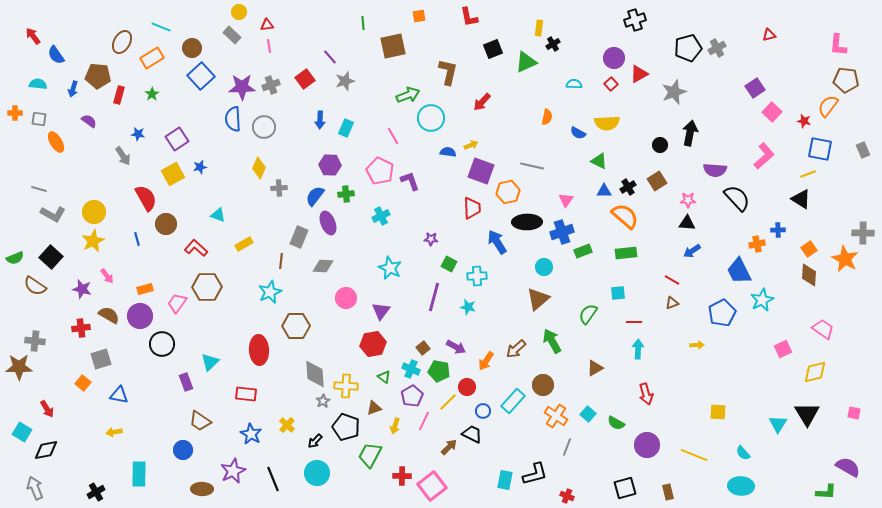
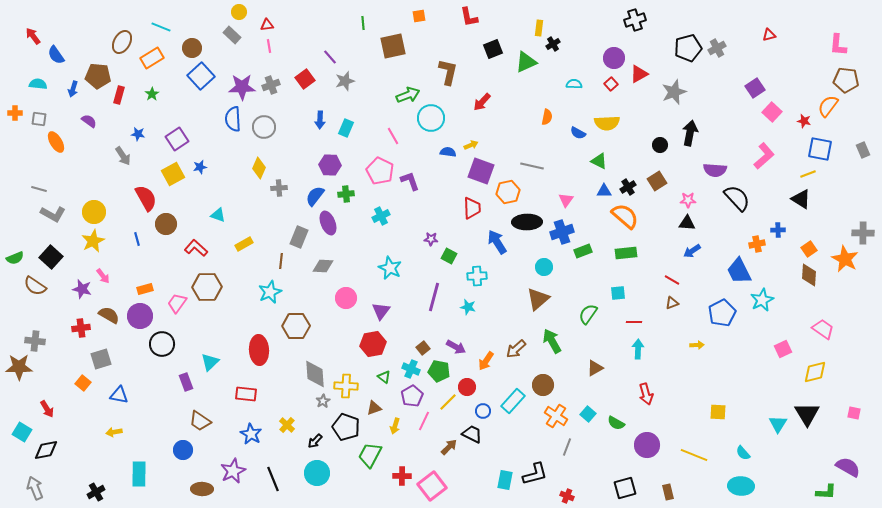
green square at (449, 264): moved 8 px up
pink arrow at (107, 276): moved 4 px left
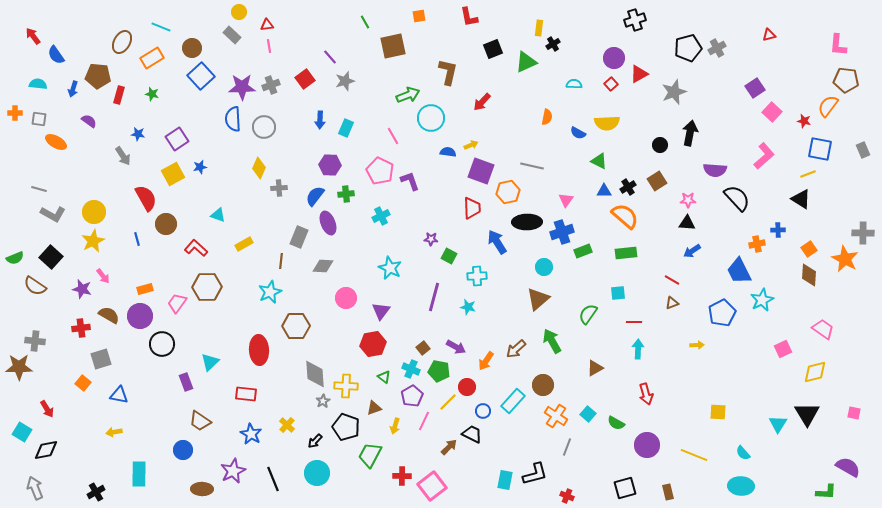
green line at (363, 23): moved 2 px right, 1 px up; rotated 24 degrees counterclockwise
green star at (152, 94): rotated 24 degrees counterclockwise
orange ellipse at (56, 142): rotated 30 degrees counterclockwise
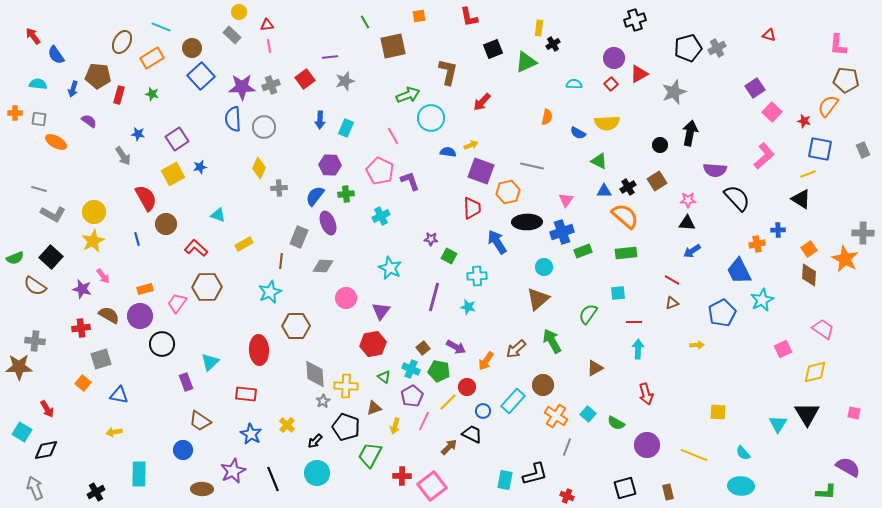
red triangle at (769, 35): rotated 32 degrees clockwise
purple line at (330, 57): rotated 56 degrees counterclockwise
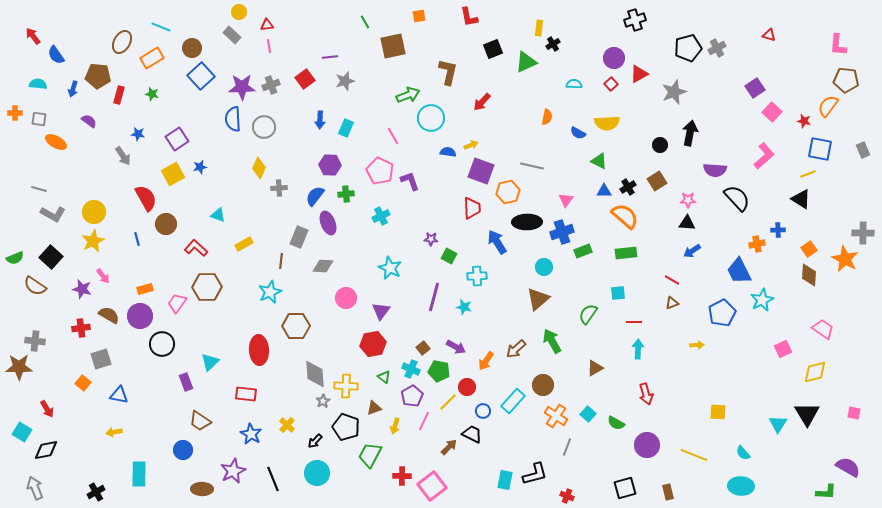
cyan star at (468, 307): moved 4 px left
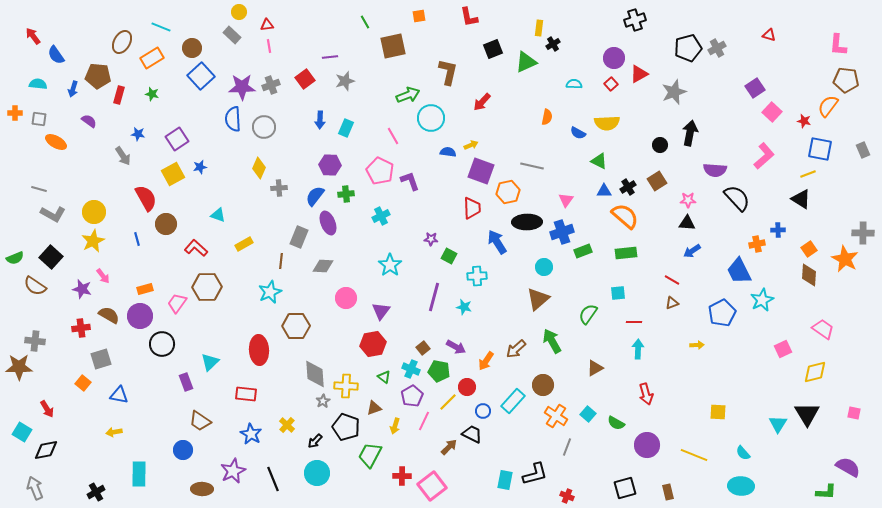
cyan star at (390, 268): moved 3 px up; rotated 10 degrees clockwise
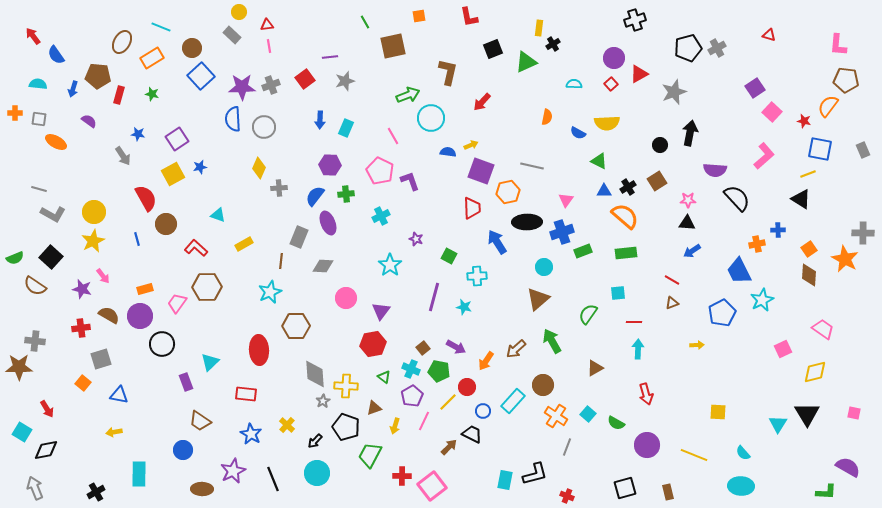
purple star at (431, 239): moved 15 px left; rotated 16 degrees clockwise
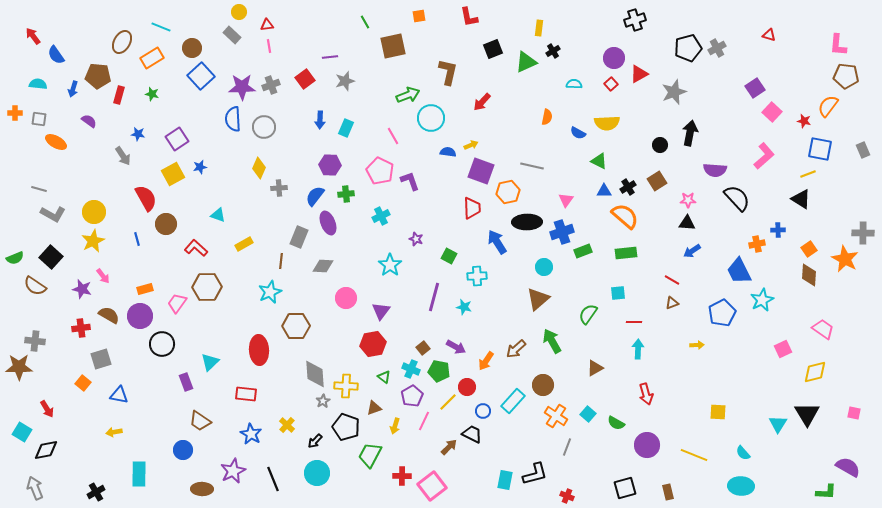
black cross at (553, 44): moved 7 px down
brown pentagon at (846, 80): moved 4 px up
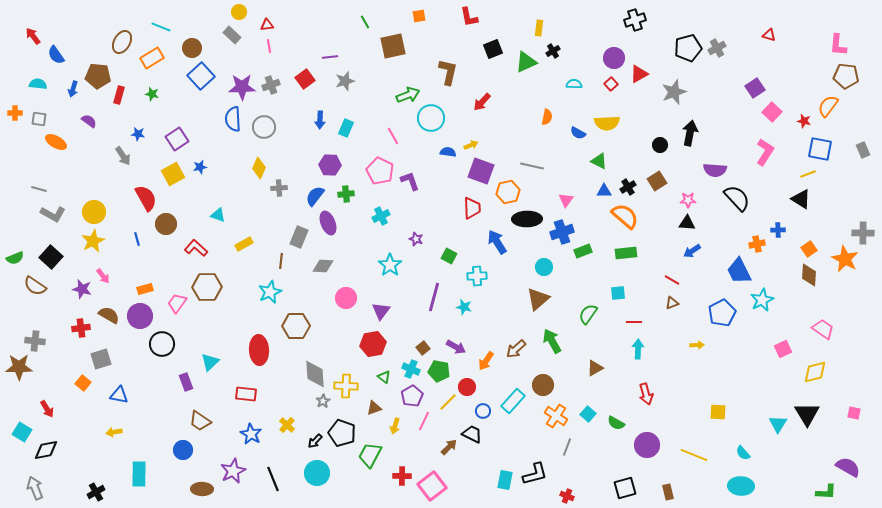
pink L-shape at (764, 156): moved 1 px right, 4 px up; rotated 16 degrees counterclockwise
black ellipse at (527, 222): moved 3 px up
black pentagon at (346, 427): moved 4 px left, 6 px down
